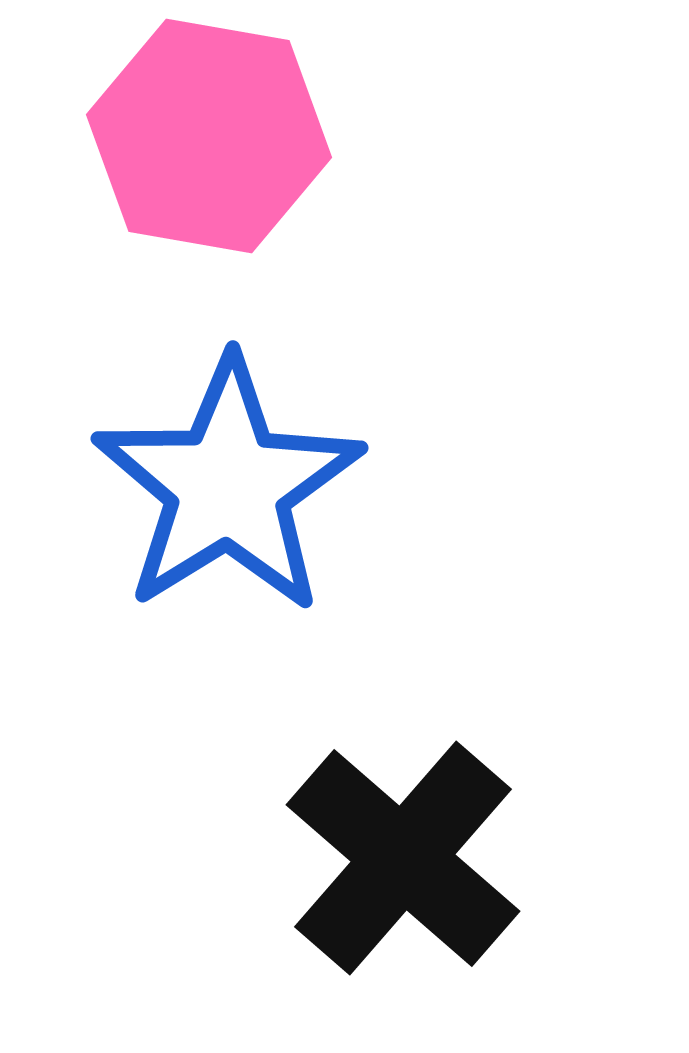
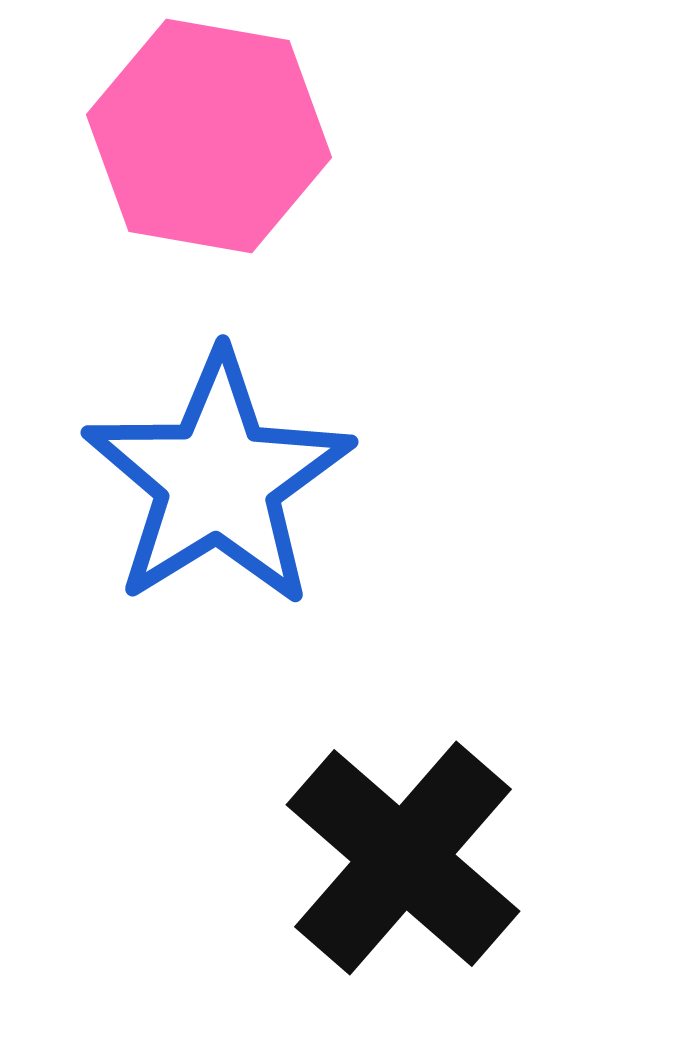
blue star: moved 10 px left, 6 px up
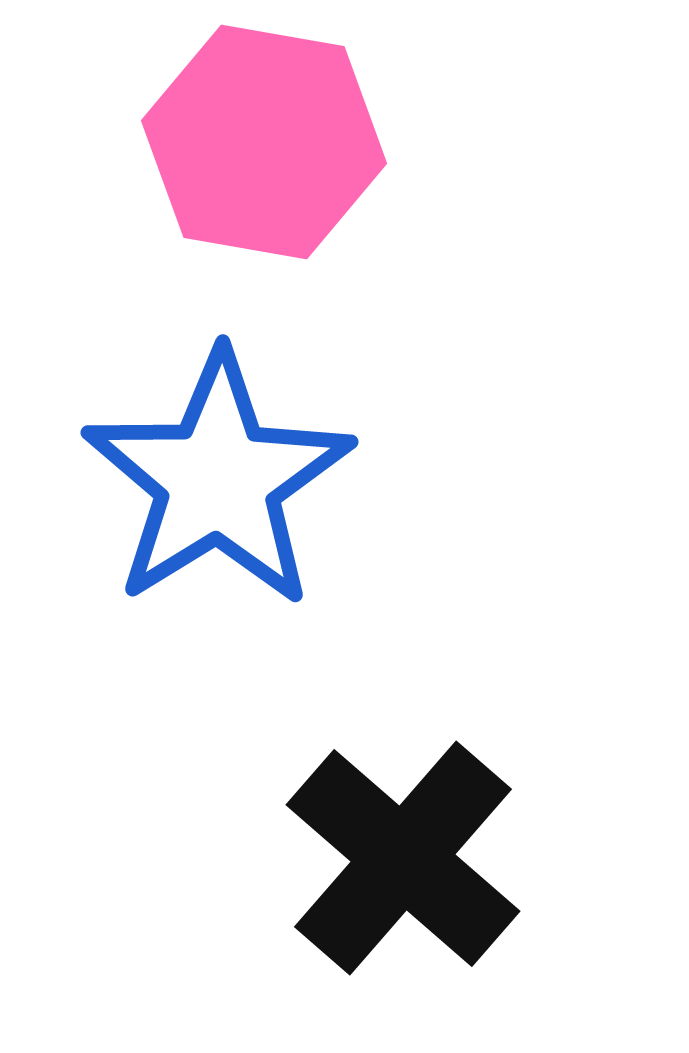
pink hexagon: moved 55 px right, 6 px down
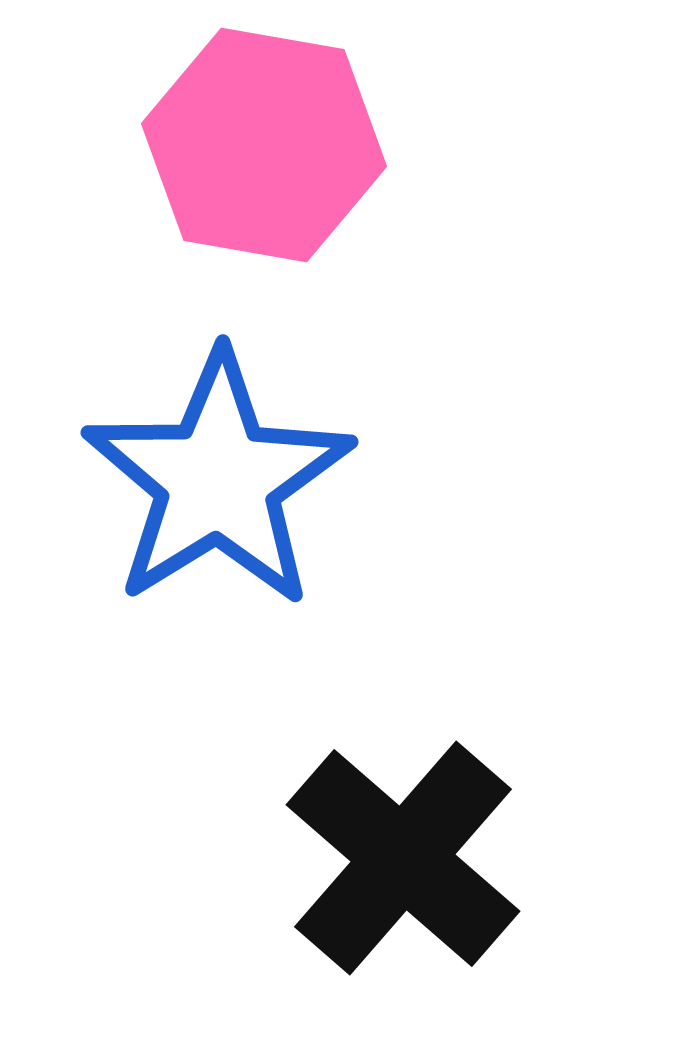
pink hexagon: moved 3 px down
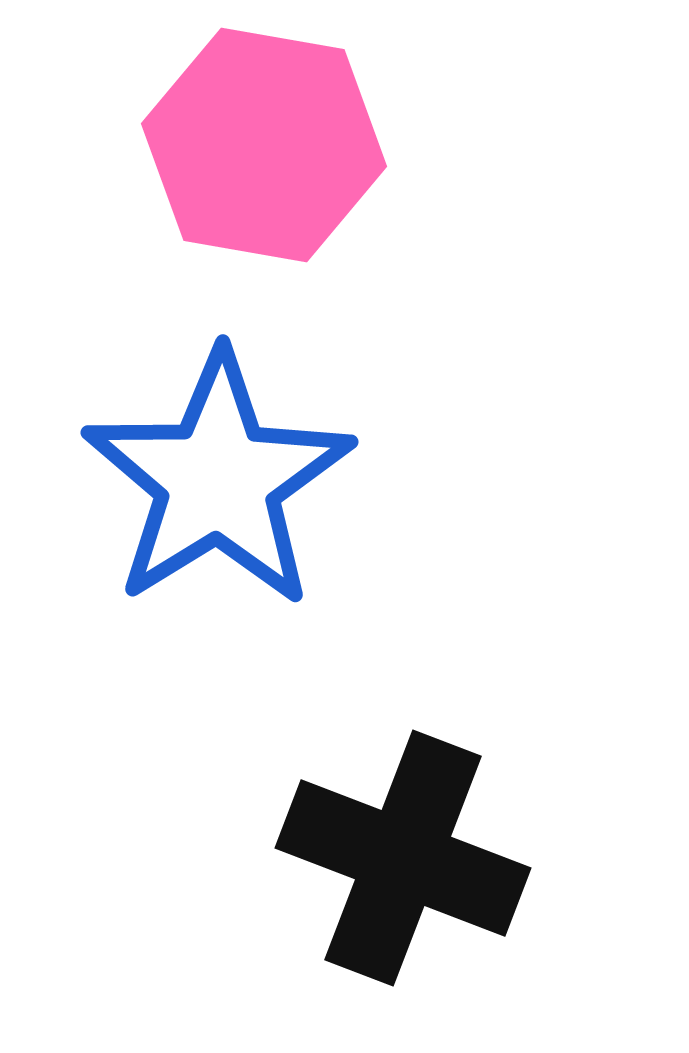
black cross: rotated 20 degrees counterclockwise
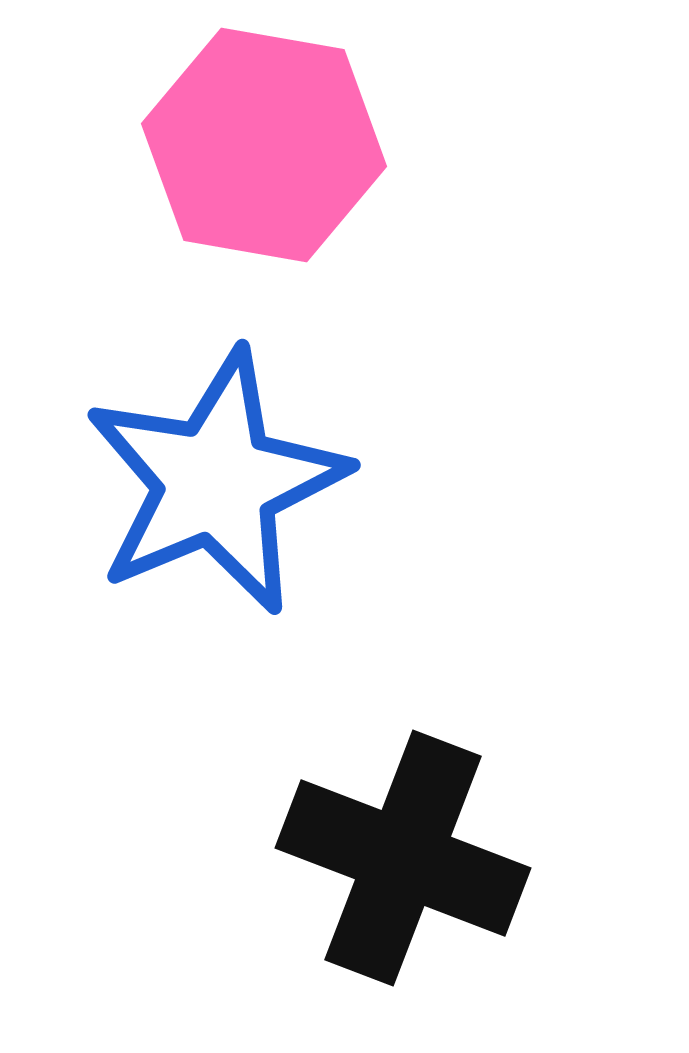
blue star: moved 2 px left, 2 px down; rotated 9 degrees clockwise
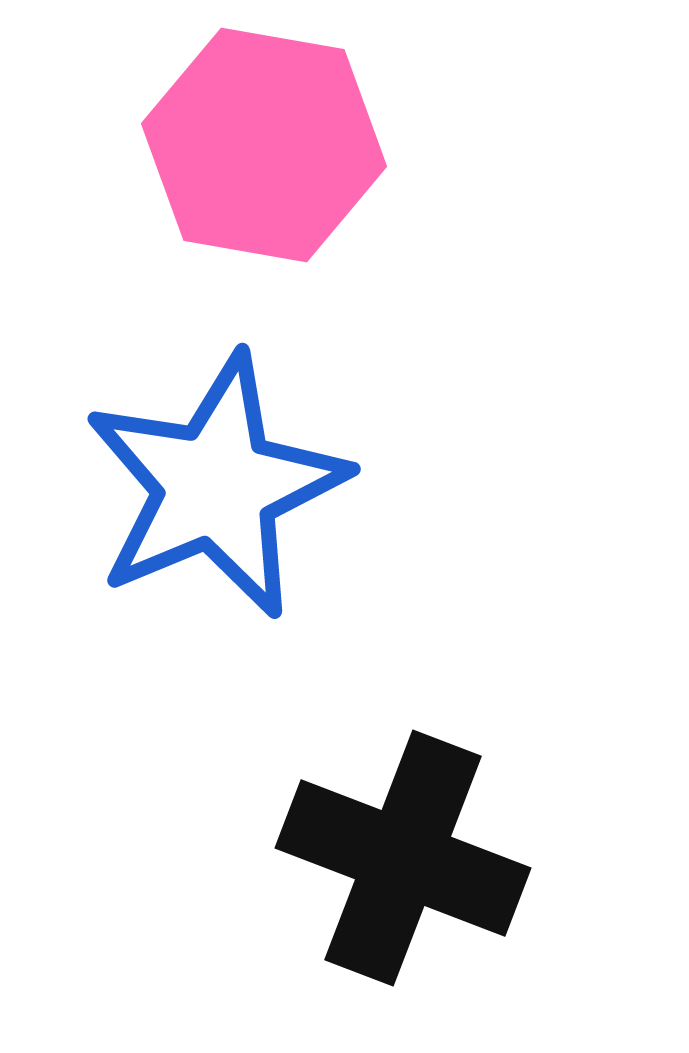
blue star: moved 4 px down
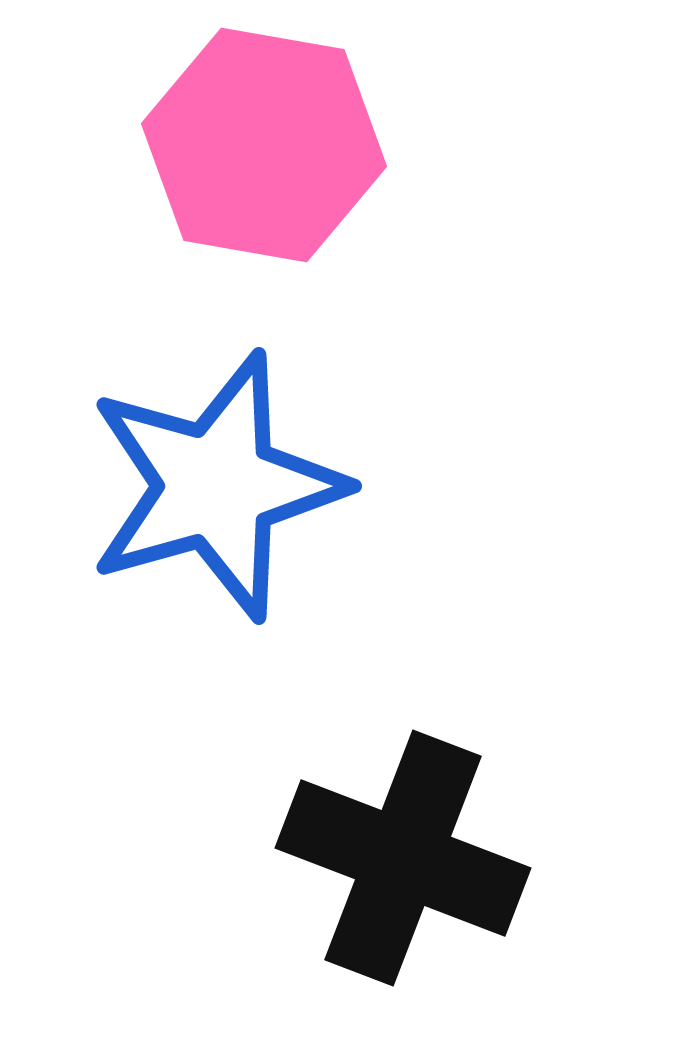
blue star: rotated 7 degrees clockwise
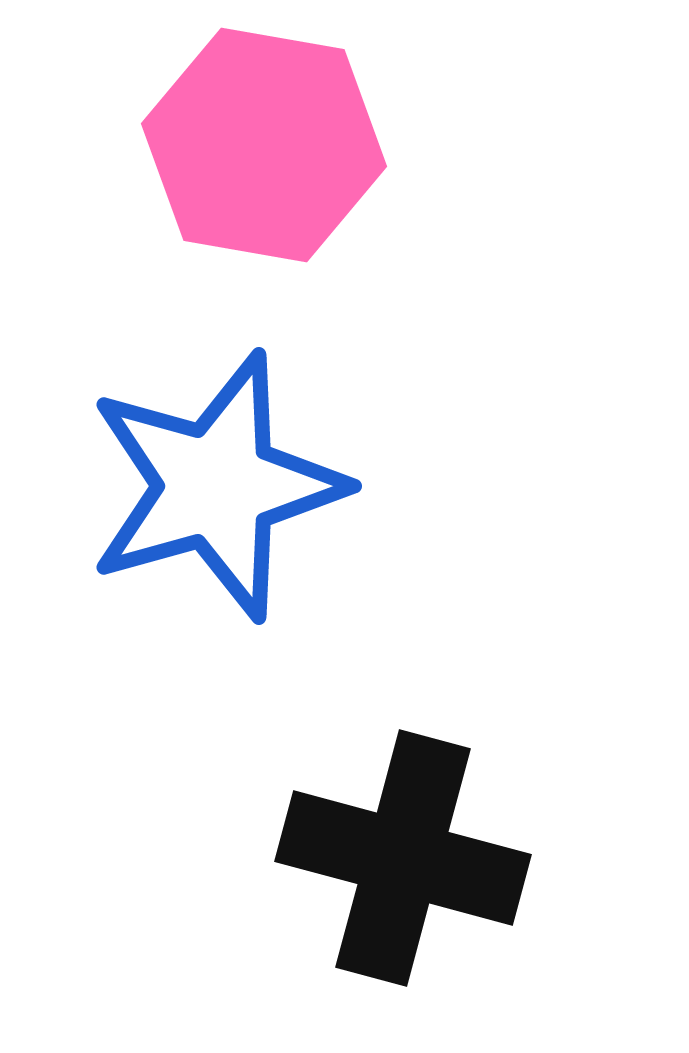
black cross: rotated 6 degrees counterclockwise
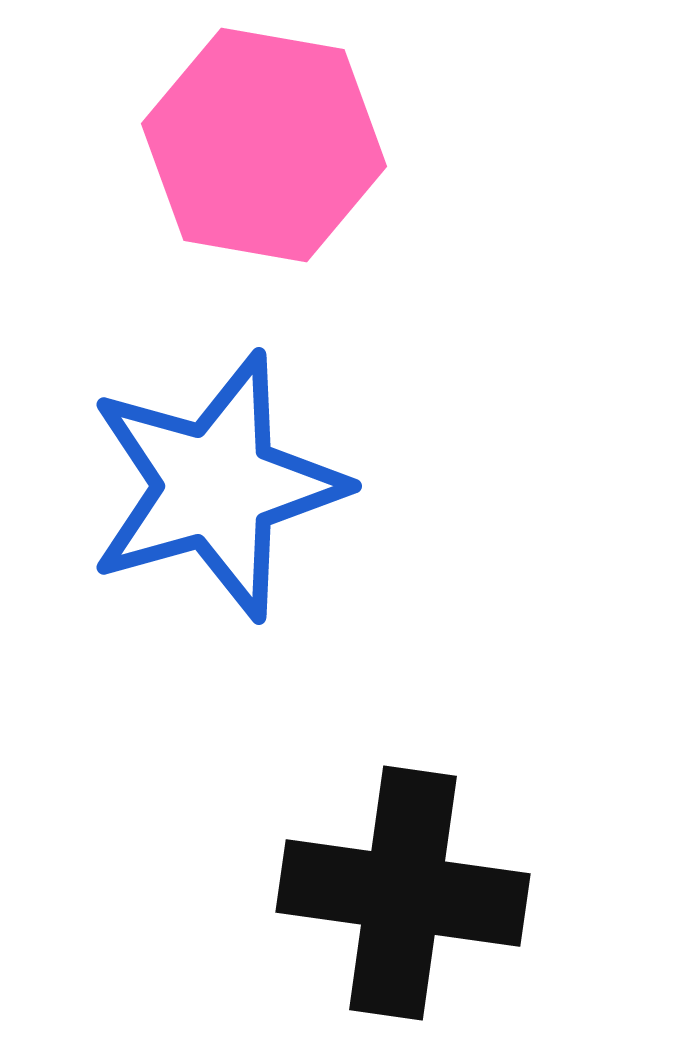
black cross: moved 35 px down; rotated 7 degrees counterclockwise
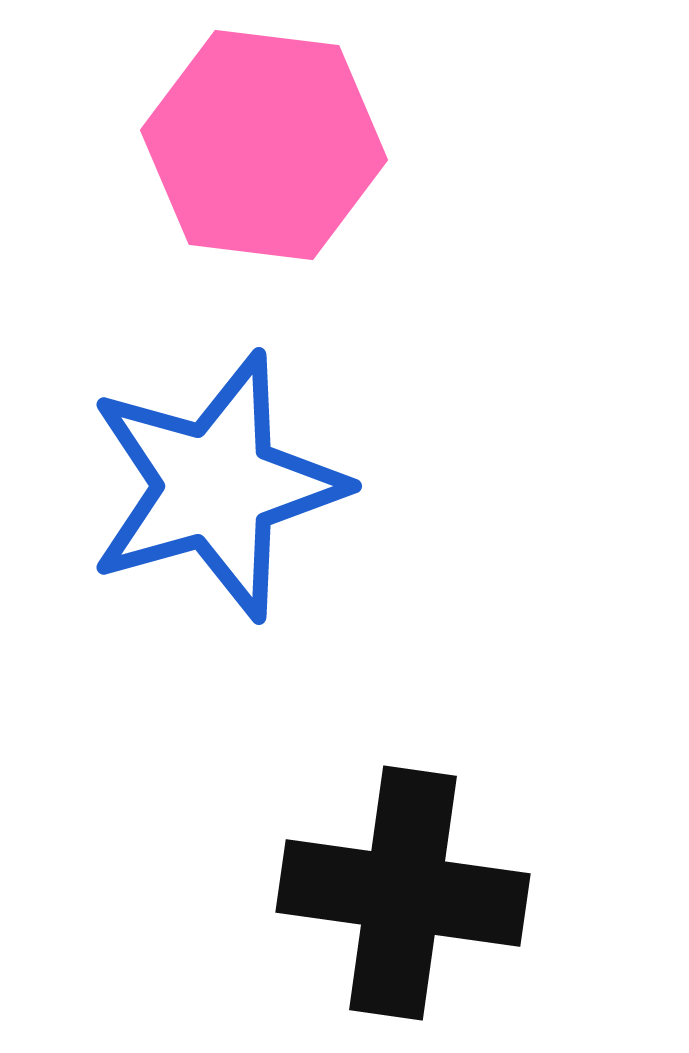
pink hexagon: rotated 3 degrees counterclockwise
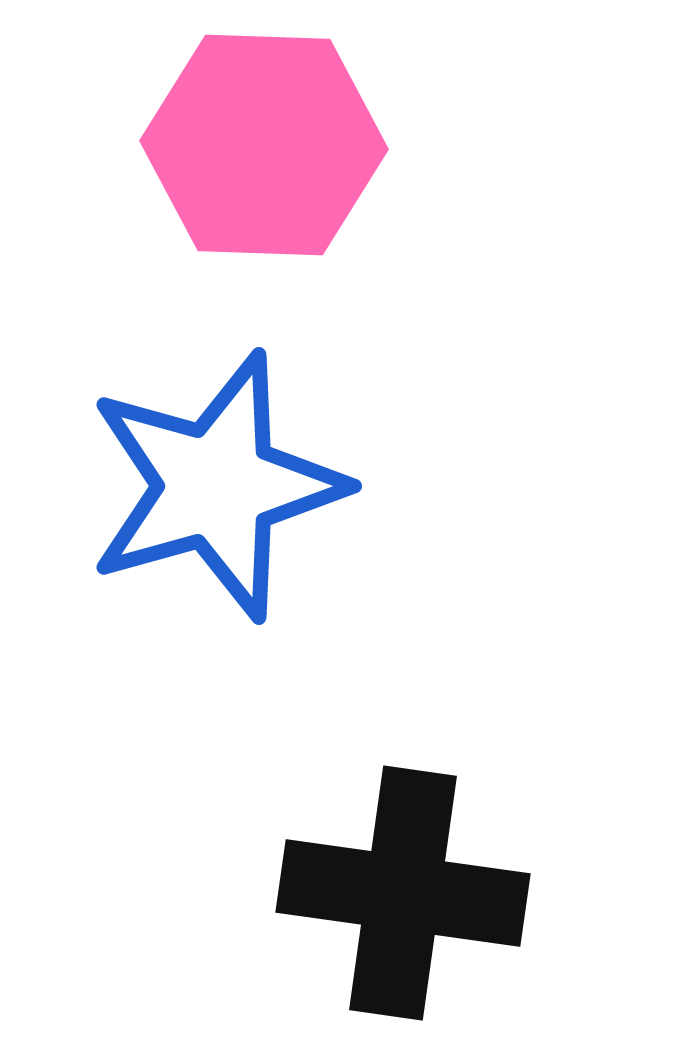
pink hexagon: rotated 5 degrees counterclockwise
